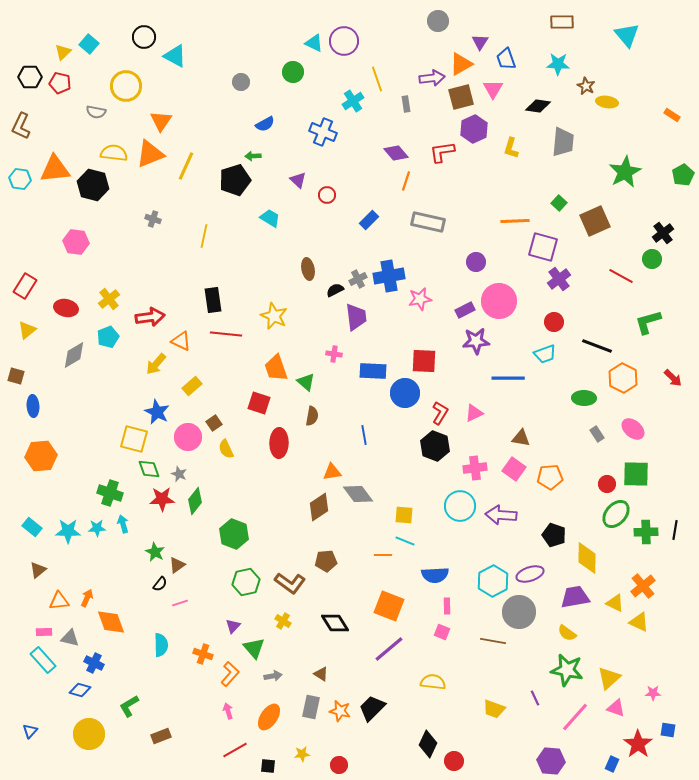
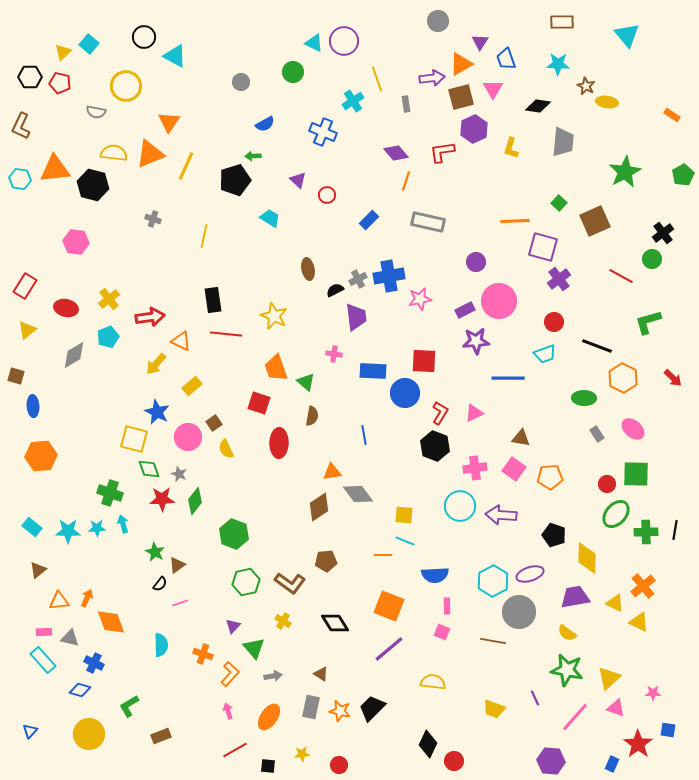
orange triangle at (161, 121): moved 8 px right, 1 px down
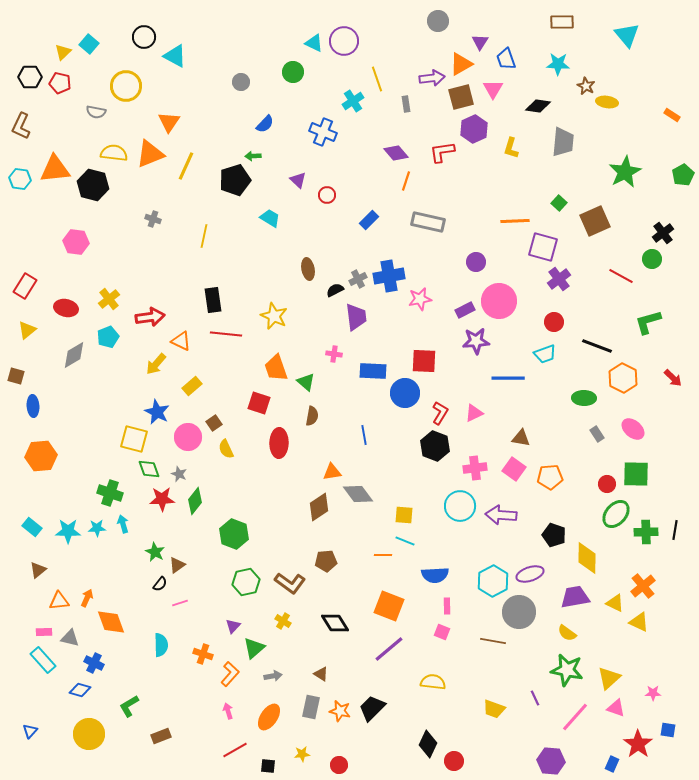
blue semicircle at (265, 124): rotated 18 degrees counterclockwise
green triangle at (254, 648): rotated 30 degrees clockwise
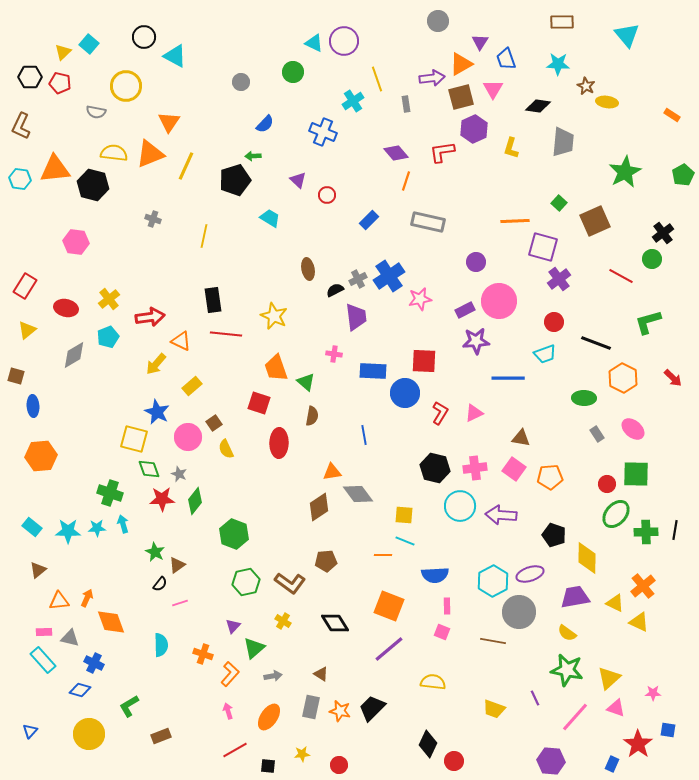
blue cross at (389, 276): rotated 24 degrees counterclockwise
black line at (597, 346): moved 1 px left, 3 px up
black hexagon at (435, 446): moved 22 px down; rotated 8 degrees counterclockwise
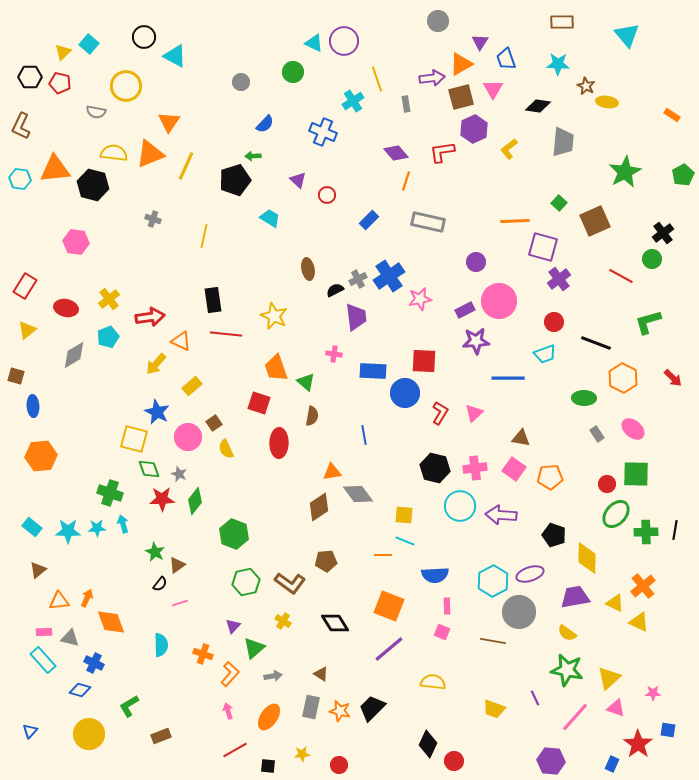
yellow L-shape at (511, 148): moved 2 px left, 1 px down; rotated 35 degrees clockwise
pink triangle at (474, 413): rotated 18 degrees counterclockwise
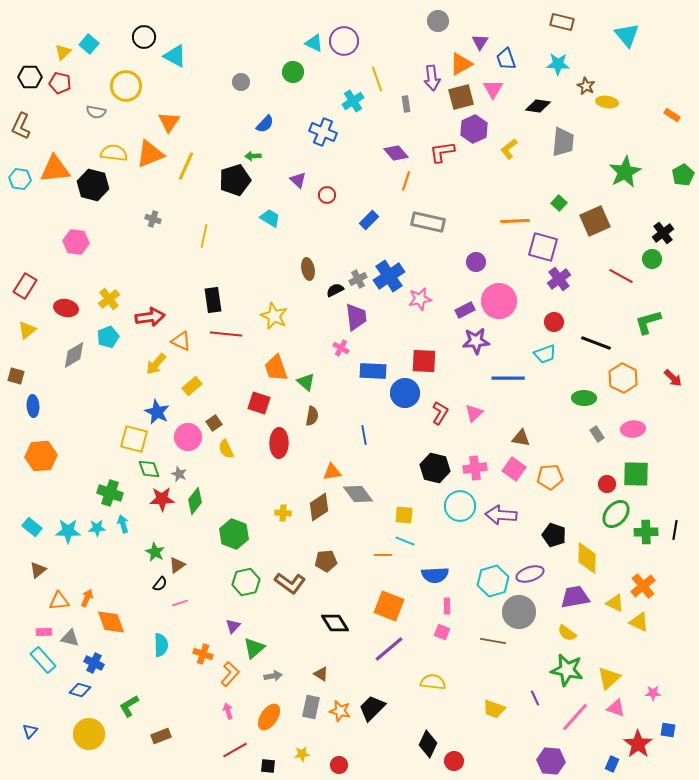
brown rectangle at (562, 22): rotated 15 degrees clockwise
purple arrow at (432, 78): rotated 90 degrees clockwise
pink cross at (334, 354): moved 7 px right, 6 px up; rotated 21 degrees clockwise
pink ellipse at (633, 429): rotated 45 degrees counterclockwise
cyan hexagon at (493, 581): rotated 12 degrees clockwise
yellow cross at (283, 621): moved 108 px up; rotated 28 degrees counterclockwise
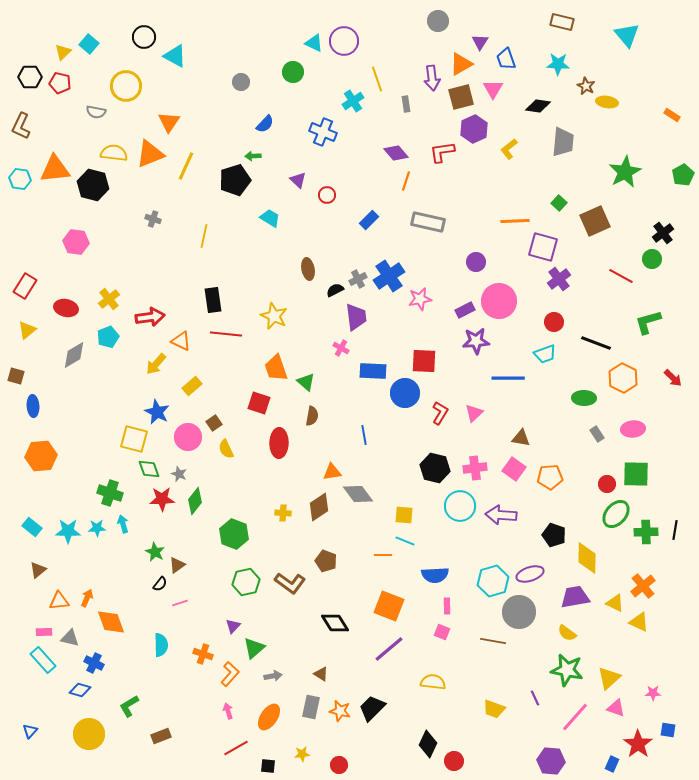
brown pentagon at (326, 561): rotated 25 degrees clockwise
red line at (235, 750): moved 1 px right, 2 px up
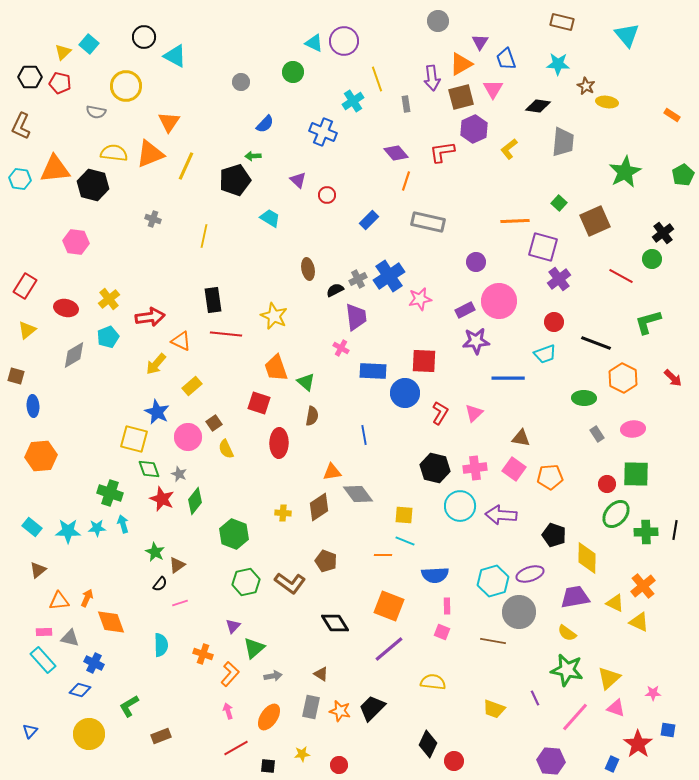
red star at (162, 499): rotated 25 degrees clockwise
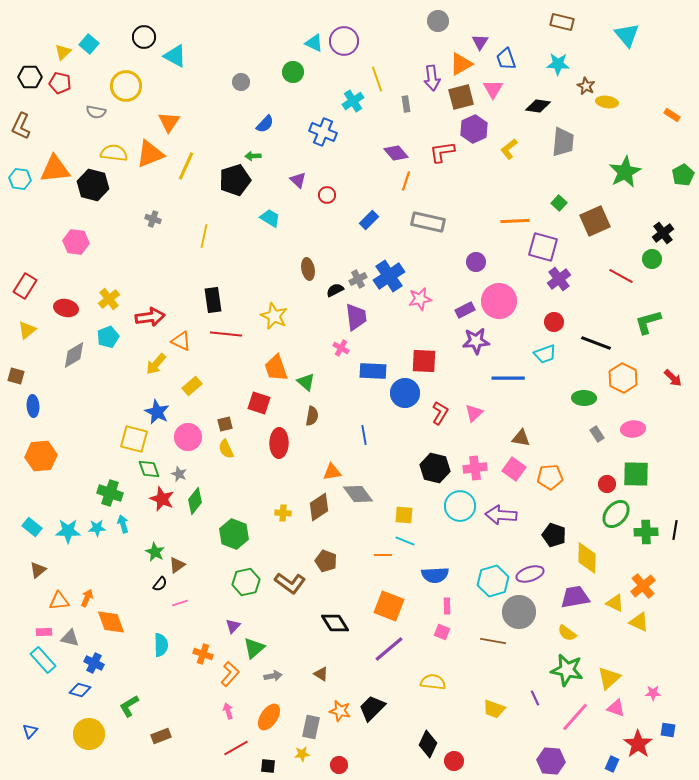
brown square at (214, 423): moved 11 px right, 1 px down; rotated 21 degrees clockwise
gray rectangle at (311, 707): moved 20 px down
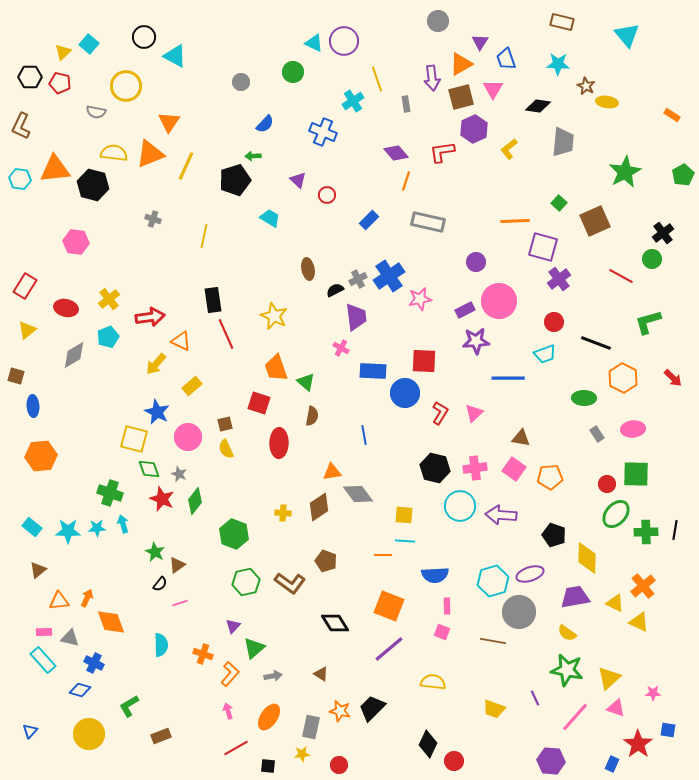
red line at (226, 334): rotated 60 degrees clockwise
cyan line at (405, 541): rotated 18 degrees counterclockwise
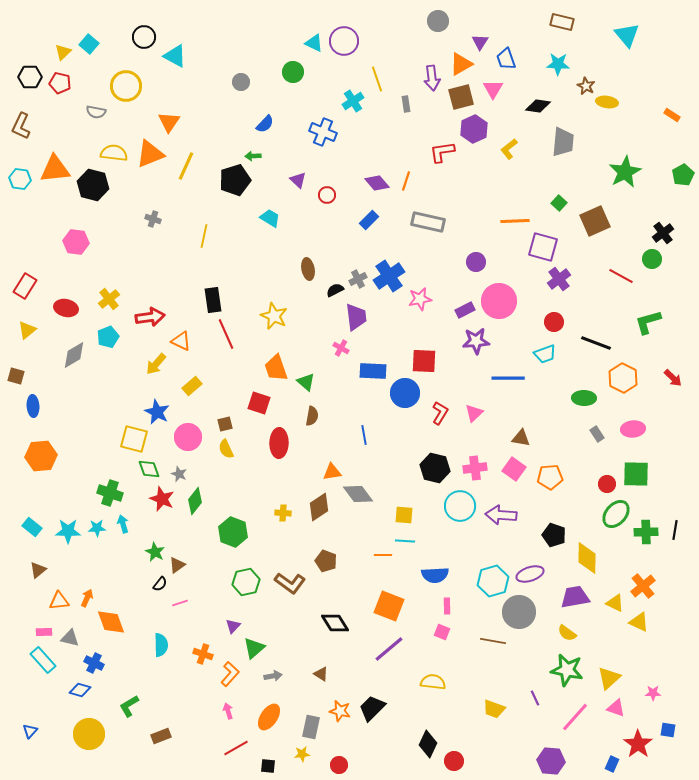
purple diamond at (396, 153): moved 19 px left, 30 px down
green hexagon at (234, 534): moved 1 px left, 2 px up
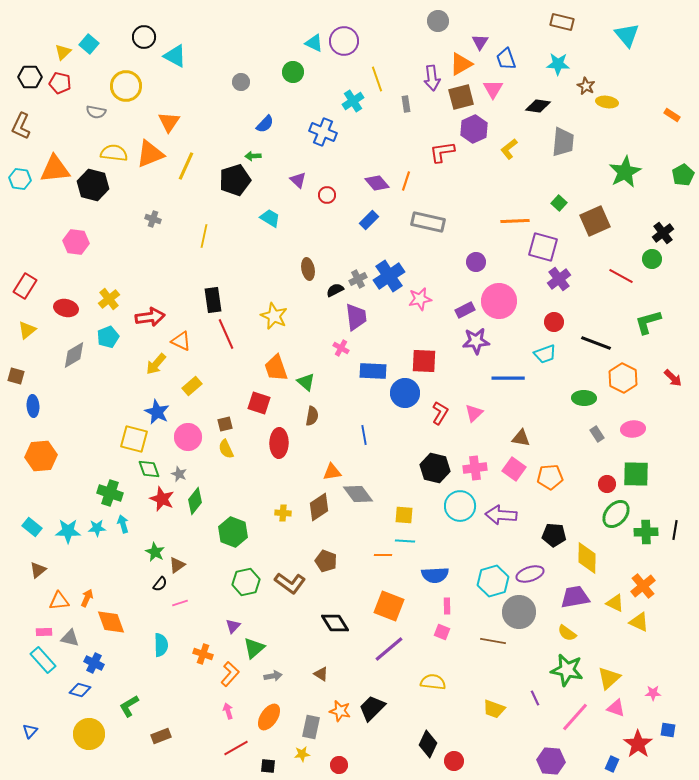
black pentagon at (554, 535): rotated 15 degrees counterclockwise
